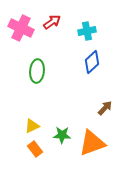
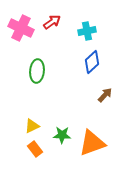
brown arrow: moved 13 px up
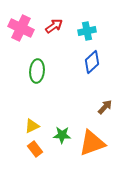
red arrow: moved 2 px right, 4 px down
brown arrow: moved 12 px down
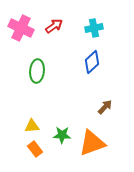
cyan cross: moved 7 px right, 3 px up
yellow triangle: rotated 21 degrees clockwise
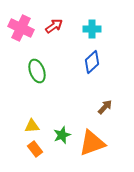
cyan cross: moved 2 px left, 1 px down; rotated 12 degrees clockwise
green ellipse: rotated 25 degrees counterclockwise
green star: rotated 24 degrees counterclockwise
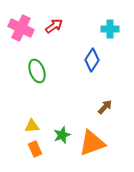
cyan cross: moved 18 px right
blue diamond: moved 2 px up; rotated 15 degrees counterclockwise
orange rectangle: rotated 14 degrees clockwise
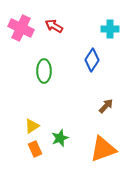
red arrow: rotated 114 degrees counterclockwise
green ellipse: moved 7 px right; rotated 20 degrees clockwise
brown arrow: moved 1 px right, 1 px up
yellow triangle: rotated 28 degrees counterclockwise
green star: moved 2 px left, 3 px down
orange triangle: moved 11 px right, 6 px down
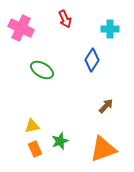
red arrow: moved 11 px right, 7 px up; rotated 144 degrees counterclockwise
green ellipse: moved 2 px left, 1 px up; rotated 60 degrees counterclockwise
yellow triangle: rotated 21 degrees clockwise
green star: moved 3 px down
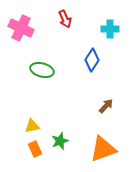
green ellipse: rotated 15 degrees counterclockwise
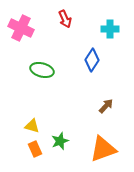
yellow triangle: rotated 28 degrees clockwise
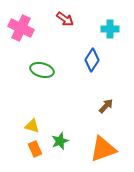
red arrow: rotated 30 degrees counterclockwise
